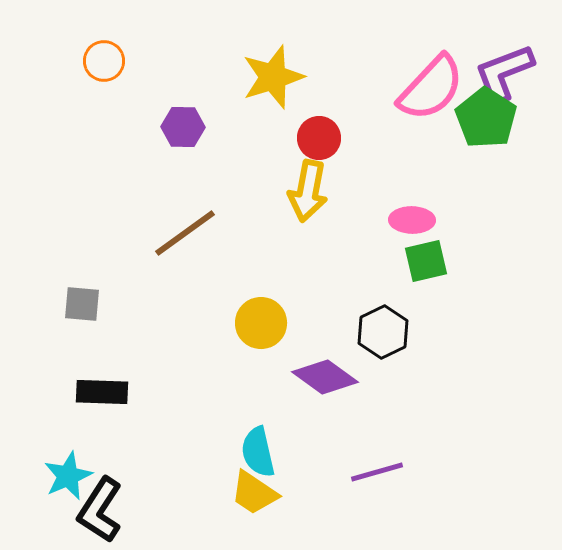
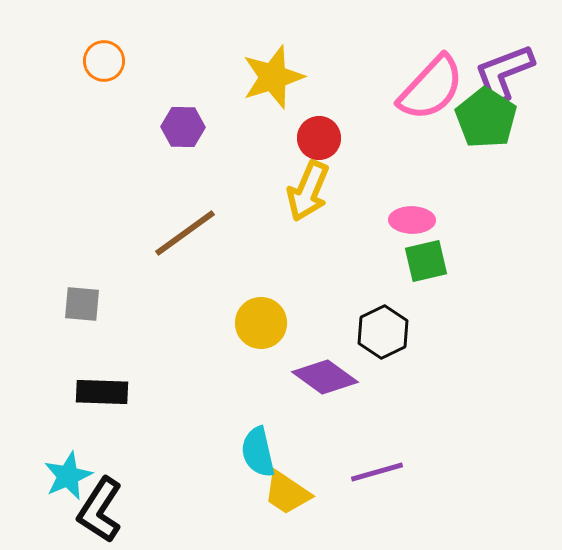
yellow arrow: rotated 12 degrees clockwise
yellow trapezoid: moved 33 px right
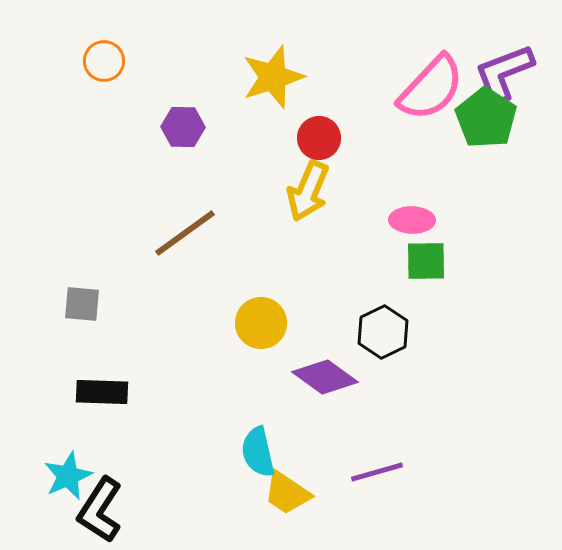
green square: rotated 12 degrees clockwise
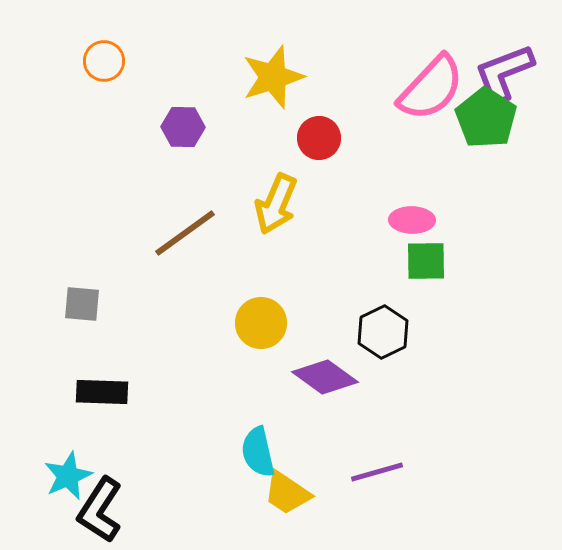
yellow arrow: moved 32 px left, 13 px down
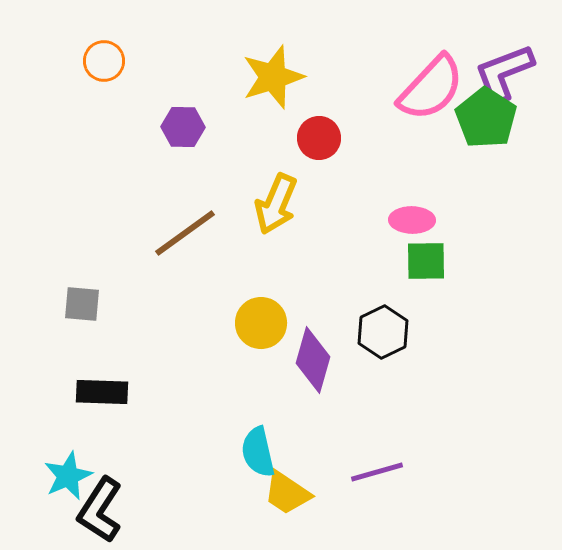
purple diamond: moved 12 px left, 17 px up; rotated 70 degrees clockwise
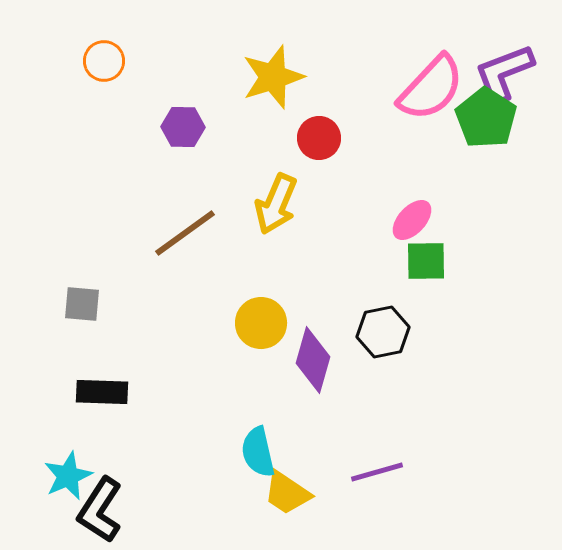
pink ellipse: rotated 48 degrees counterclockwise
black hexagon: rotated 15 degrees clockwise
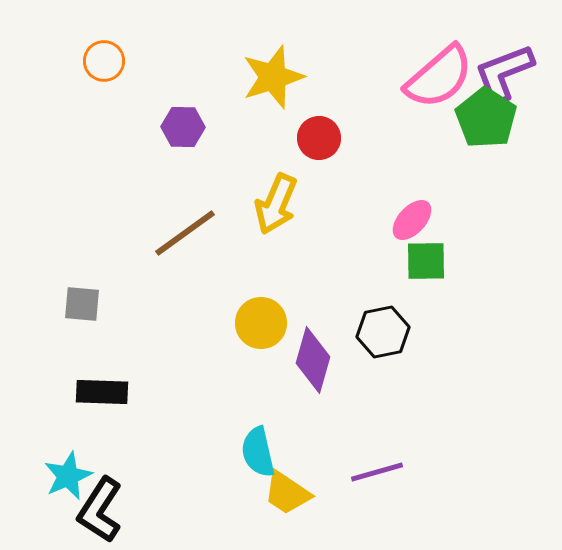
pink semicircle: moved 8 px right, 11 px up; rotated 6 degrees clockwise
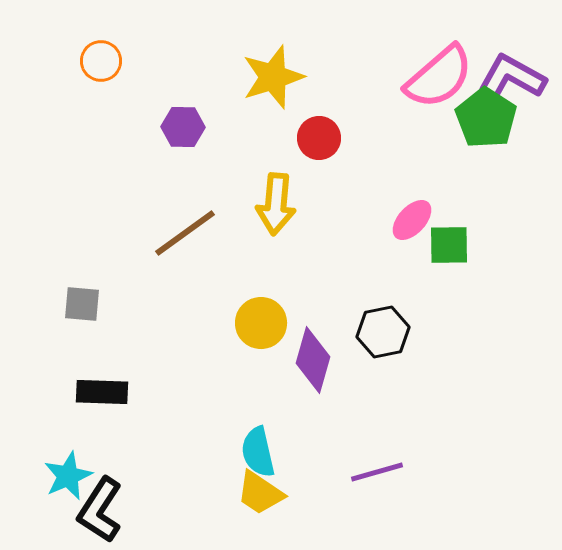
orange circle: moved 3 px left
purple L-shape: moved 8 px right, 4 px down; rotated 50 degrees clockwise
yellow arrow: rotated 18 degrees counterclockwise
green square: moved 23 px right, 16 px up
yellow trapezoid: moved 27 px left
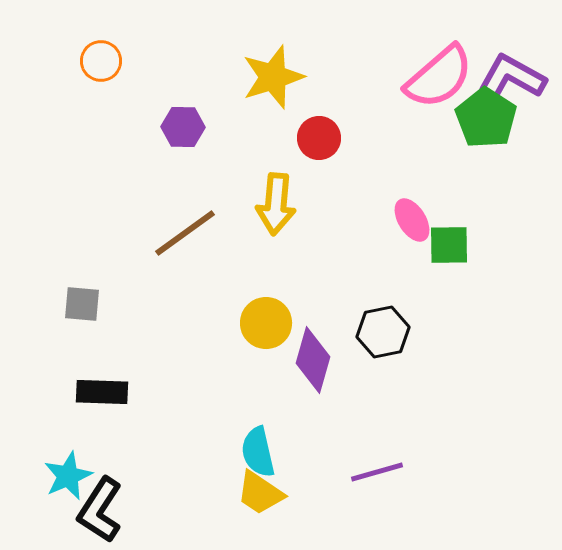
pink ellipse: rotated 75 degrees counterclockwise
yellow circle: moved 5 px right
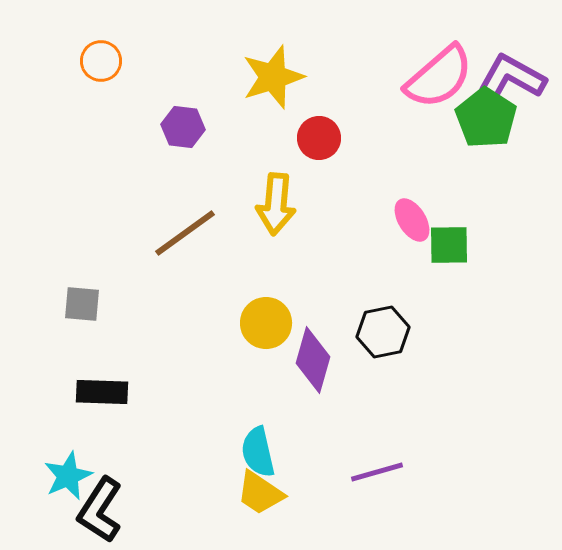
purple hexagon: rotated 6 degrees clockwise
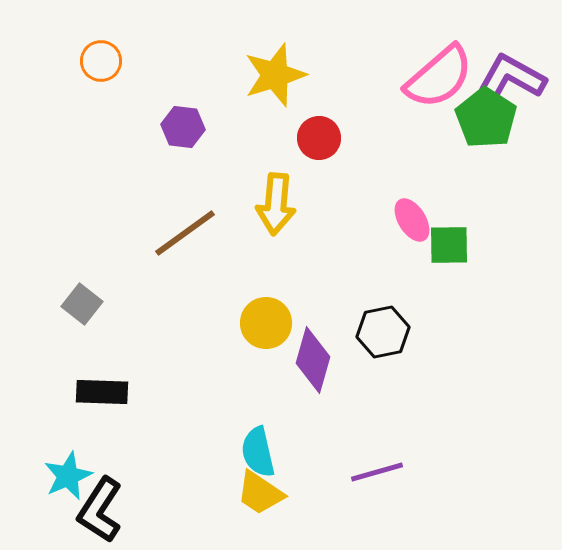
yellow star: moved 2 px right, 2 px up
gray square: rotated 33 degrees clockwise
